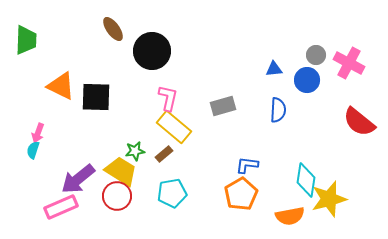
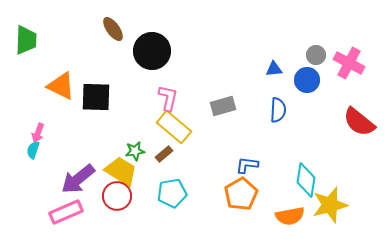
yellow star: moved 1 px right, 6 px down
pink rectangle: moved 5 px right, 5 px down
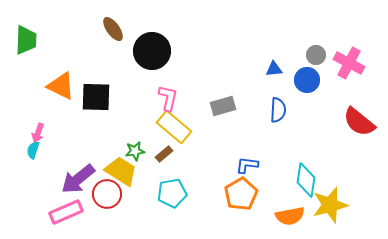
red circle: moved 10 px left, 2 px up
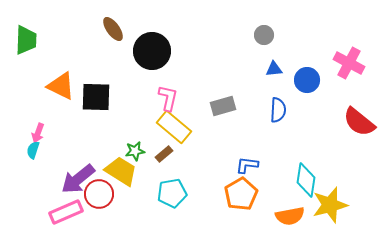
gray circle: moved 52 px left, 20 px up
red circle: moved 8 px left
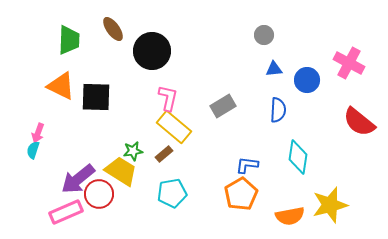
green trapezoid: moved 43 px right
gray rectangle: rotated 15 degrees counterclockwise
green star: moved 2 px left
cyan diamond: moved 8 px left, 23 px up
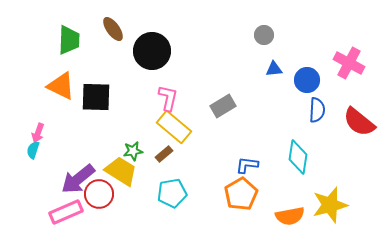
blue semicircle: moved 39 px right
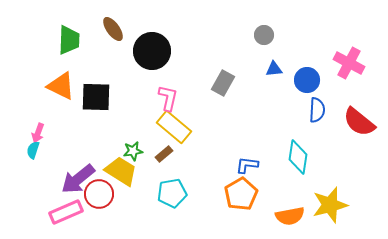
gray rectangle: moved 23 px up; rotated 30 degrees counterclockwise
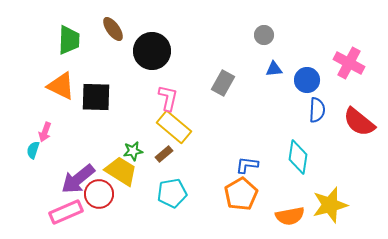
pink arrow: moved 7 px right, 1 px up
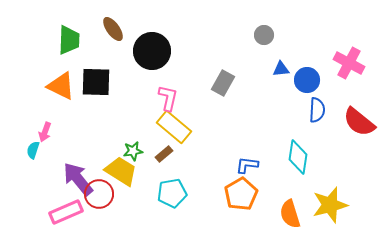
blue triangle: moved 7 px right
black square: moved 15 px up
purple arrow: rotated 90 degrees clockwise
orange semicircle: moved 2 px up; rotated 84 degrees clockwise
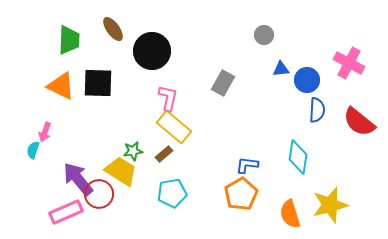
black square: moved 2 px right, 1 px down
